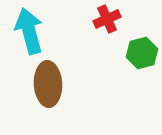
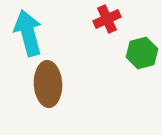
cyan arrow: moved 1 px left, 2 px down
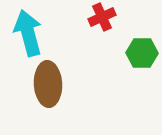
red cross: moved 5 px left, 2 px up
green hexagon: rotated 16 degrees clockwise
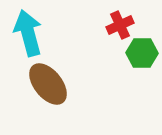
red cross: moved 18 px right, 8 px down
brown ellipse: rotated 36 degrees counterclockwise
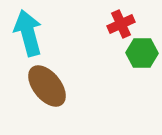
red cross: moved 1 px right, 1 px up
brown ellipse: moved 1 px left, 2 px down
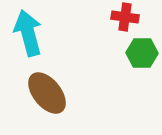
red cross: moved 4 px right, 7 px up; rotated 32 degrees clockwise
brown ellipse: moved 7 px down
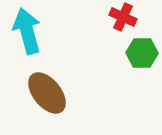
red cross: moved 2 px left; rotated 16 degrees clockwise
cyan arrow: moved 1 px left, 2 px up
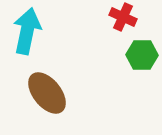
cyan arrow: rotated 27 degrees clockwise
green hexagon: moved 2 px down
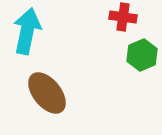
red cross: rotated 16 degrees counterclockwise
green hexagon: rotated 24 degrees counterclockwise
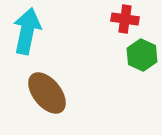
red cross: moved 2 px right, 2 px down
green hexagon: rotated 12 degrees counterclockwise
